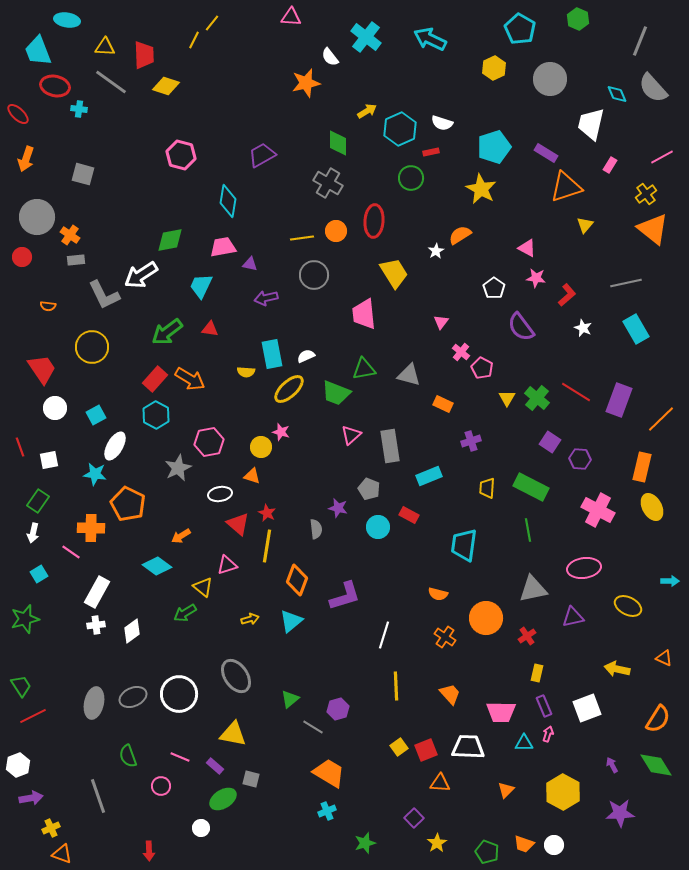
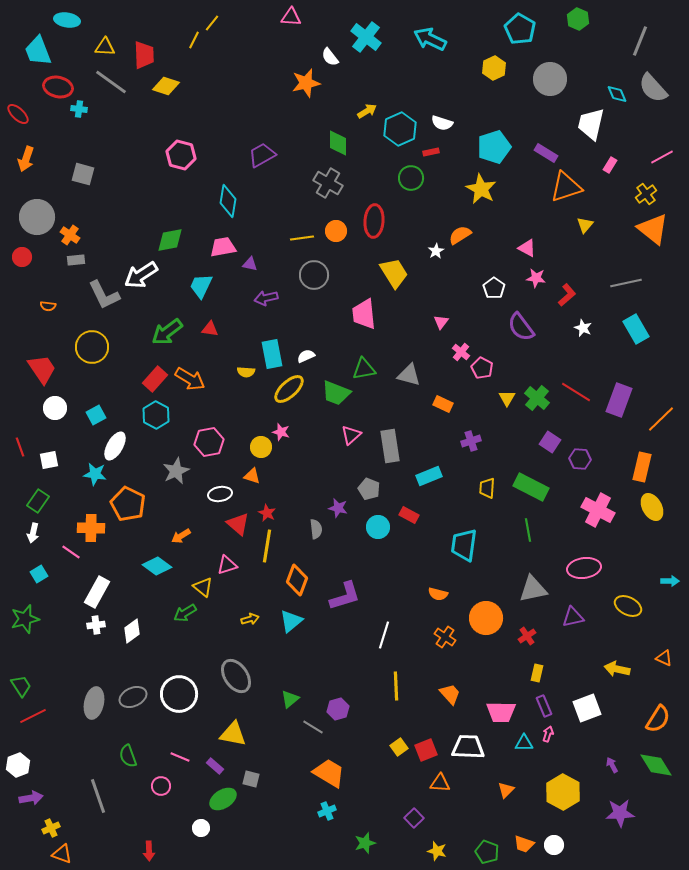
red ellipse at (55, 86): moved 3 px right, 1 px down
gray star at (178, 468): moved 2 px left, 3 px down
yellow star at (437, 843): moved 8 px down; rotated 24 degrees counterclockwise
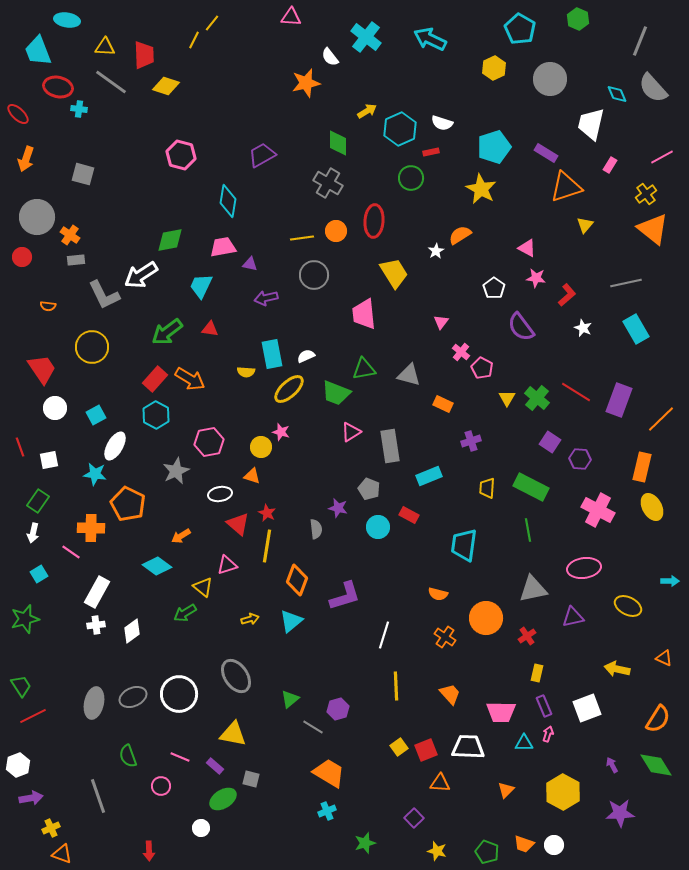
pink triangle at (351, 435): moved 3 px up; rotated 10 degrees clockwise
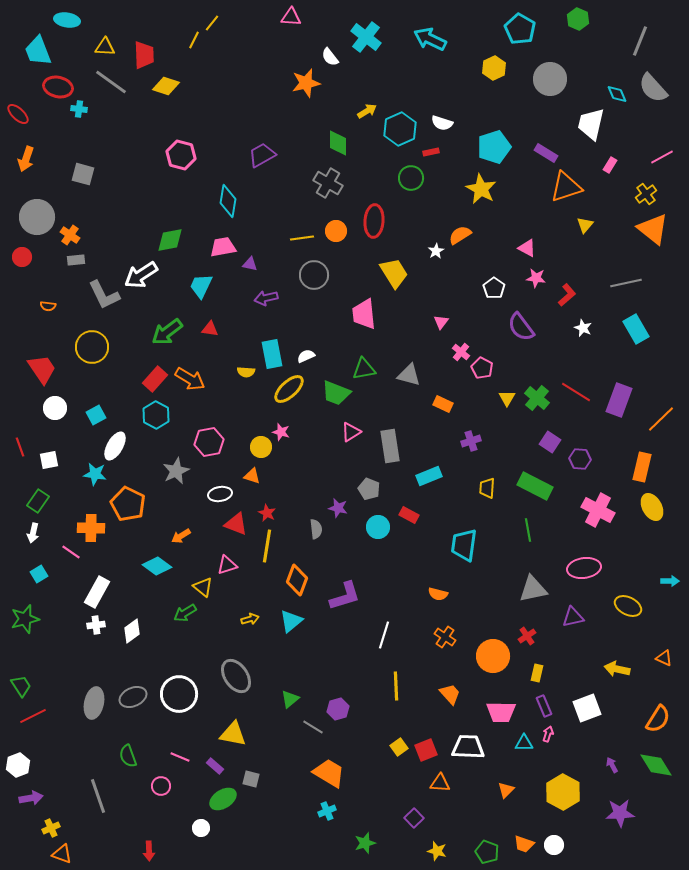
green rectangle at (531, 487): moved 4 px right, 1 px up
red triangle at (238, 524): moved 2 px left; rotated 20 degrees counterclockwise
orange circle at (486, 618): moved 7 px right, 38 px down
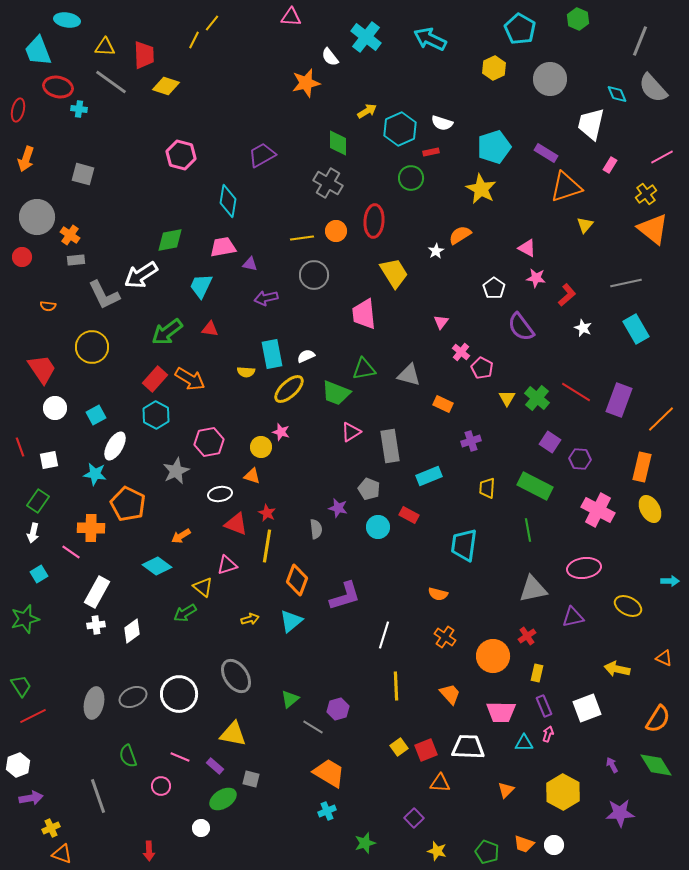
red ellipse at (18, 114): moved 4 px up; rotated 60 degrees clockwise
yellow ellipse at (652, 507): moved 2 px left, 2 px down
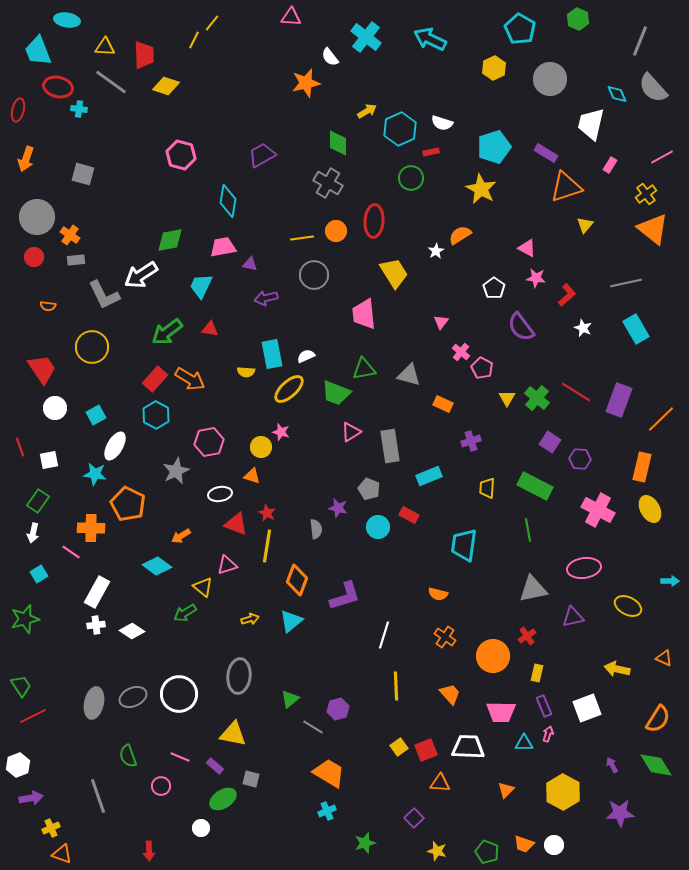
red circle at (22, 257): moved 12 px right
white diamond at (132, 631): rotated 70 degrees clockwise
gray ellipse at (236, 676): moved 3 px right; rotated 40 degrees clockwise
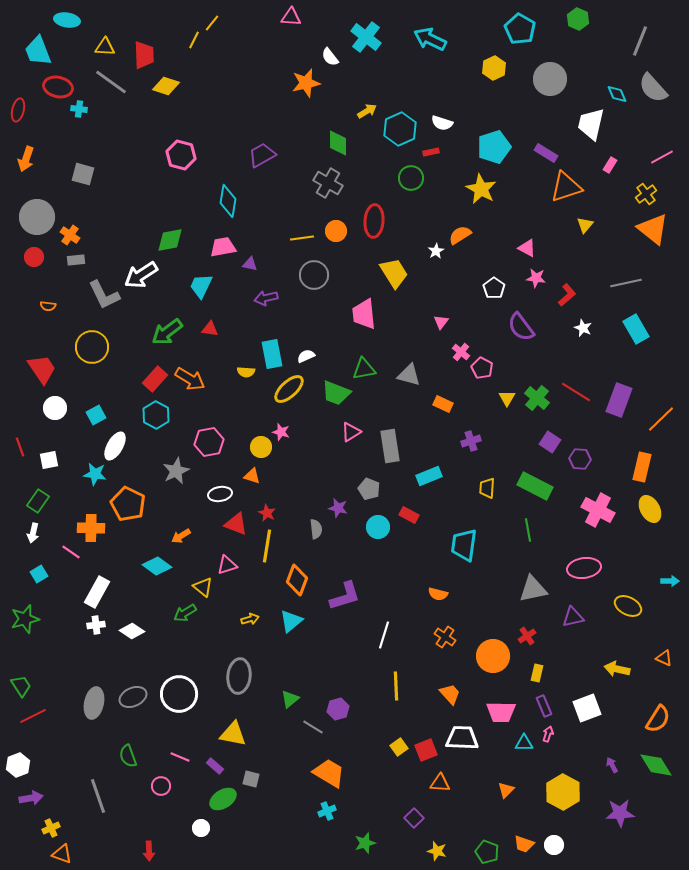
white trapezoid at (468, 747): moved 6 px left, 9 px up
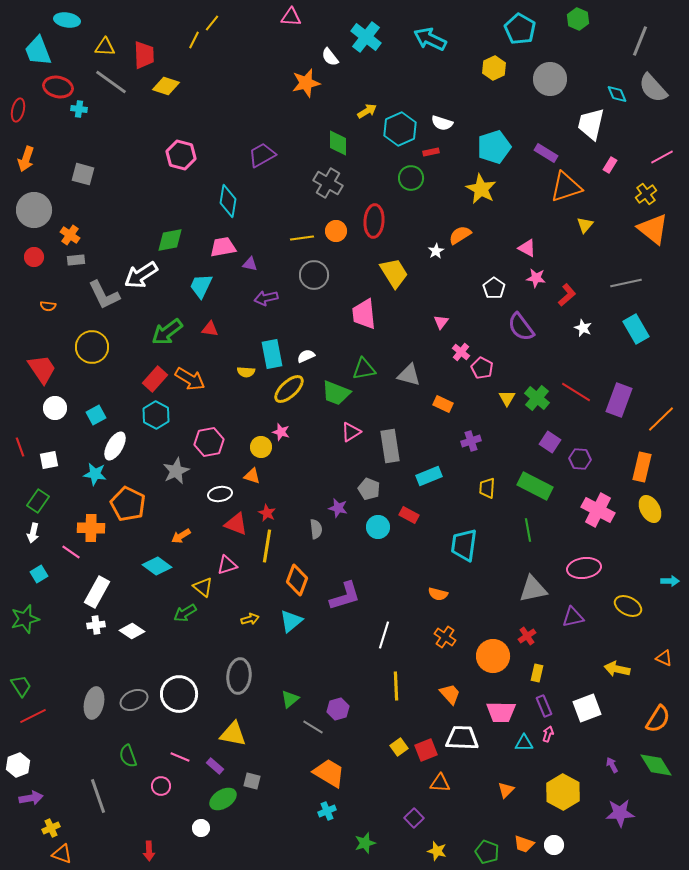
gray circle at (37, 217): moved 3 px left, 7 px up
gray ellipse at (133, 697): moved 1 px right, 3 px down
gray square at (251, 779): moved 1 px right, 2 px down
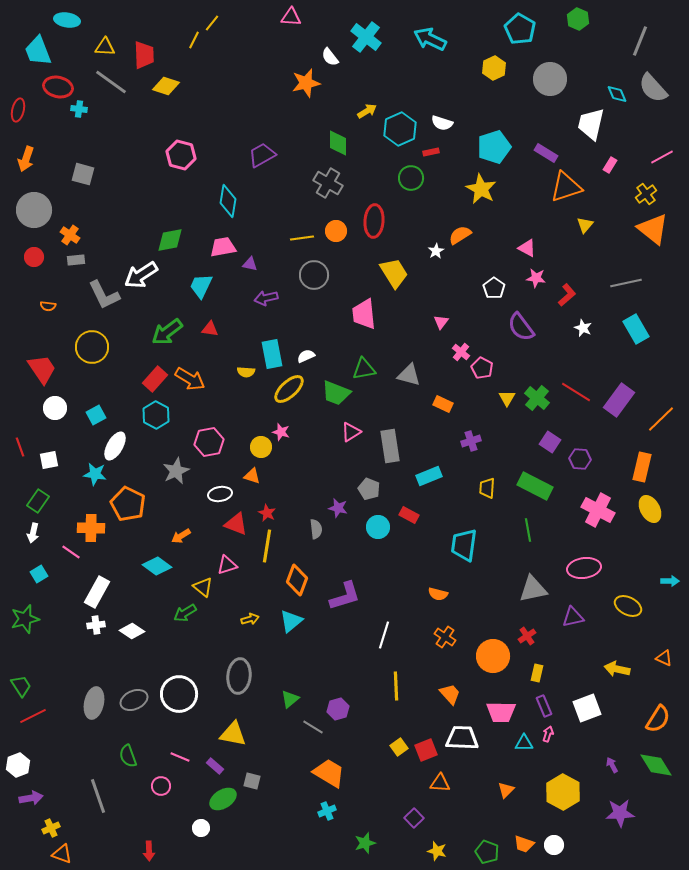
purple rectangle at (619, 400): rotated 16 degrees clockwise
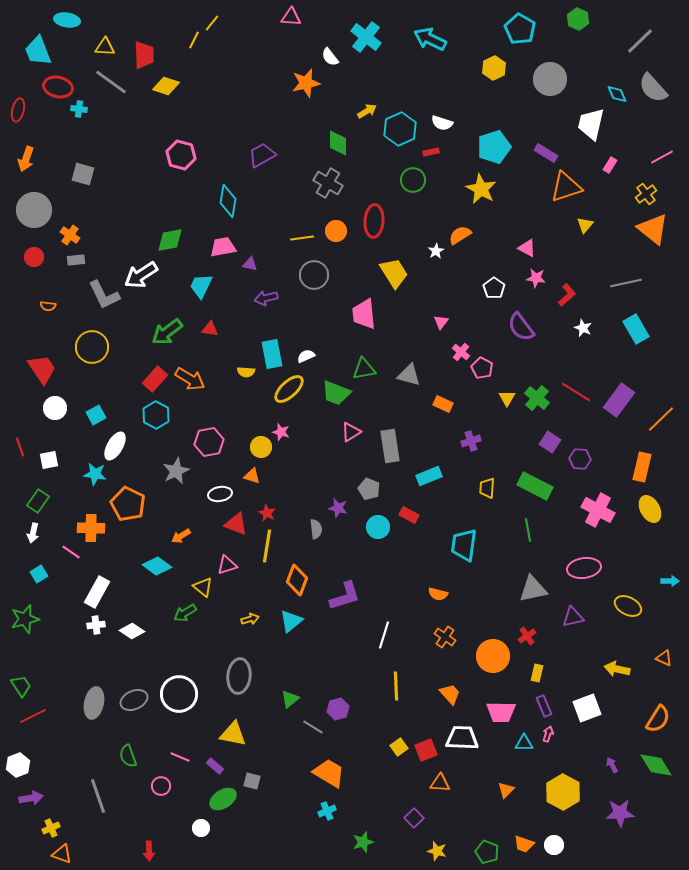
gray line at (640, 41): rotated 24 degrees clockwise
green circle at (411, 178): moved 2 px right, 2 px down
green star at (365, 843): moved 2 px left, 1 px up
